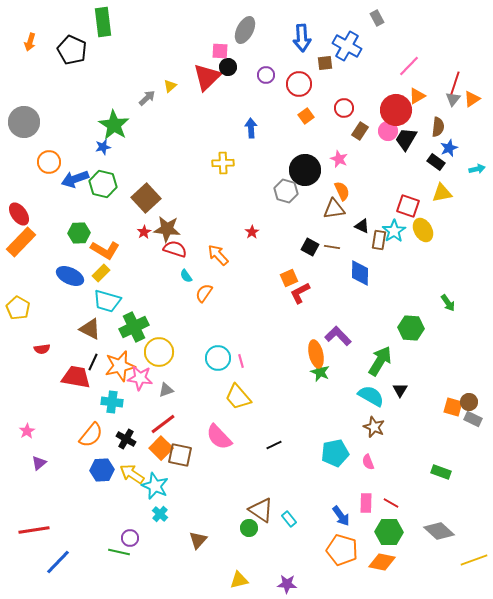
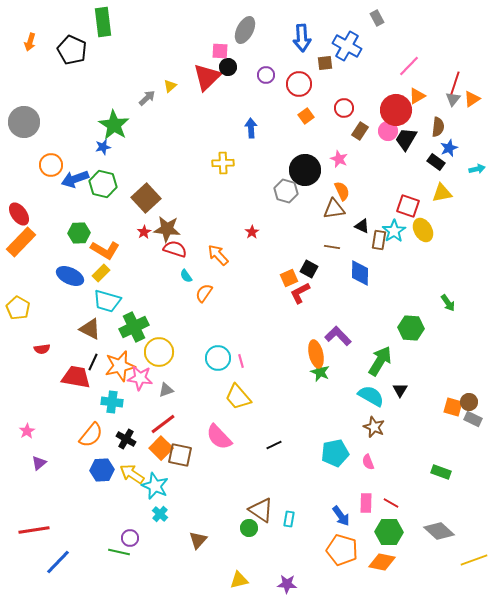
orange circle at (49, 162): moved 2 px right, 3 px down
black square at (310, 247): moved 1 px left, 22 px down
cyan rectangle at (289, 519): rotated 49 degrees clockwise
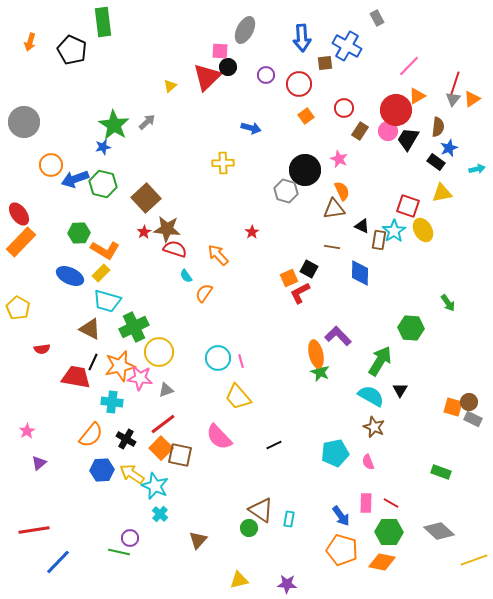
gray arrow at (147, 98): moved 24 px down
blue arrow at (251, 128): rotated 108 degrees clockwise
black trapezoid at (406, 139): moved 2 px right
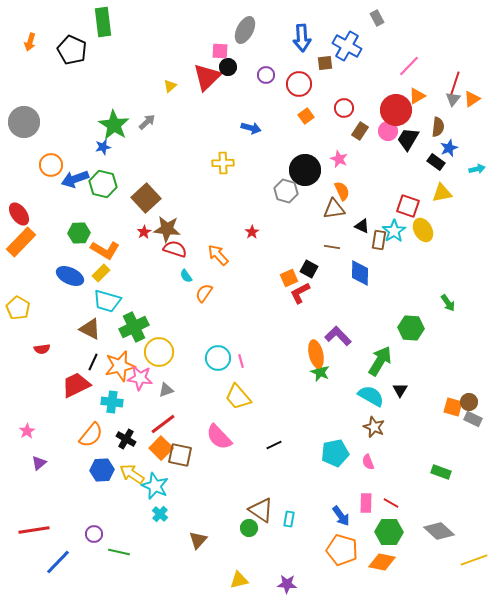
red trapezoid at (76, 377): moved 8 px down; rotated 36 degrees counterclockwise
purple circle at (130, 538): moved 36 px left, 4 px up
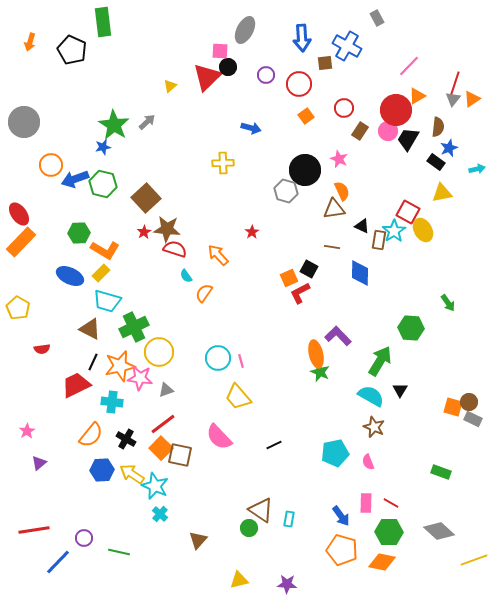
red square at (408, 206): moved 6 px down; rotated 10 degrees clockwise
purple circle at (94, 534): moved 10 px left, 4 px down
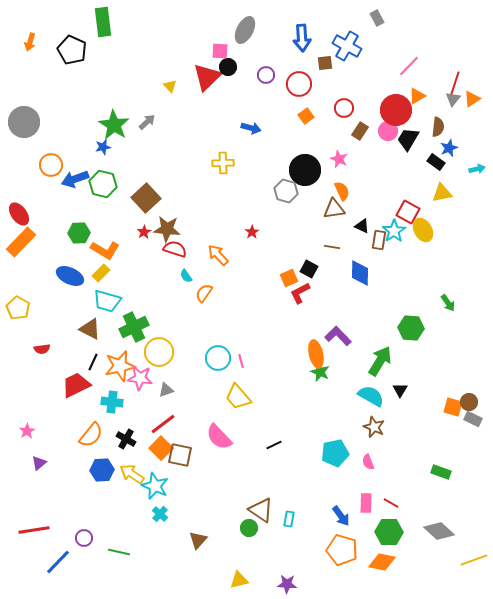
yellow triangle at (170, 86): rotated 32 degrees counterclockwise
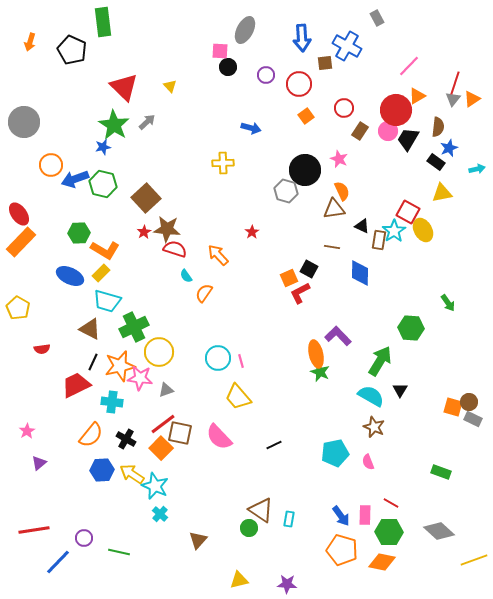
red triangle at (207, 77): moved 83 px left, 10 px down; rotated 32 degrees counterclockwise
brown square at (180, 455): moved 22 px up
pink rectangle at (366, 503): moved 1 px left, 12 px down
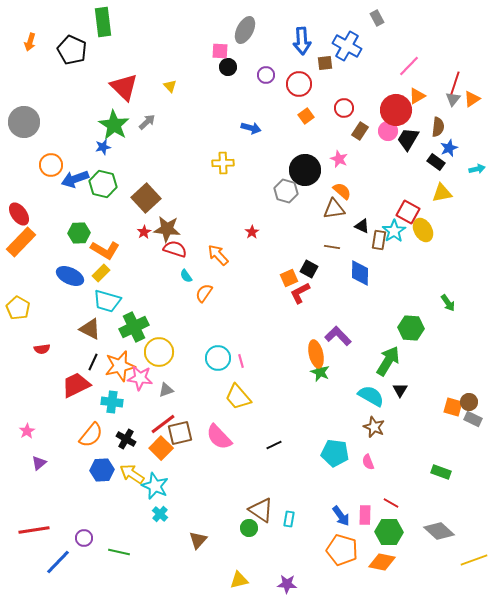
blue arrow at (302, 38): moved 3 px down
orange semicircle at (342, 191): rotated 24 degrees counterclockwise
green arrow at (380, 361): moved 8 px right
brown square at (180, 433): rotated 25 degrees counterclockwise
cyan pentagon at (335, 453): rotated 20 degrees clockwise
